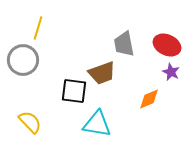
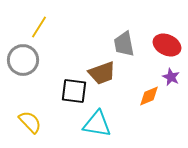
yellow line: moved 1 px right, 1 px up; rotated 15 degrees clockwise
purple star: moved 5 px down
orange diamond: moved 3 px up
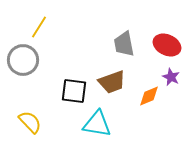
brown trapezoid: moved 10 px right, 9 px down
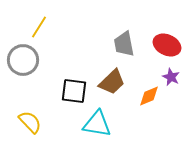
brown trapezoid: rotated 24 degrees counterclockwise
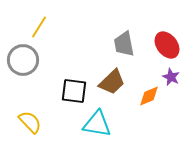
red ellipse: rotated 28 degrees clockwise
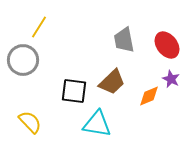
gray trapezoid: moved 4 px up
purple star: moved 2 px down
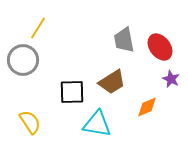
yellow line: moved 1 px left, 1 px down
red ellipse: moved 7 px left, 2 px down
brown trapezoid: rotated 12 degrees clockwise
black square: moved 2 px left, 1 px down; rotated 8 degrees counterclockwise
orange diamond: moved 2 px left, 11 px down
yellow semicircle: rotated 10 degrees clockwise
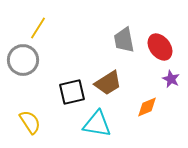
brown trapezoid: moved 4 px left, 1 px down
black square: rotated 12 degrees counterclockwise
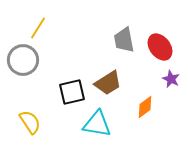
orange diamond: moved 2 px left; rotated 15 degrees counterclockwise
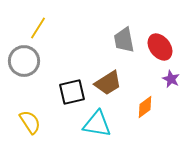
gray circle: moved 1 px right, 1 px down
